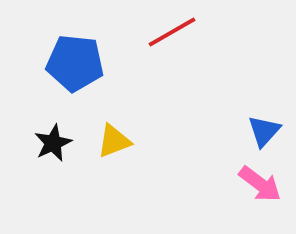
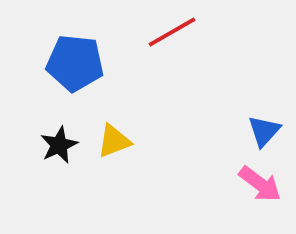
black star: moved 6 px right, 2 px down
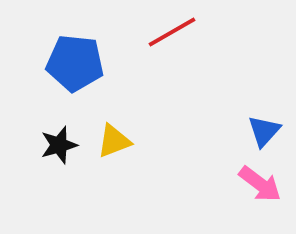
black star: rotated 9 degrees clockwise
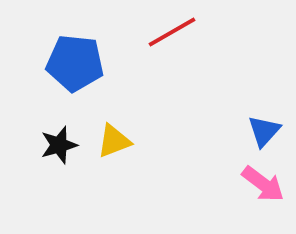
pink arrow: moved 3 px right
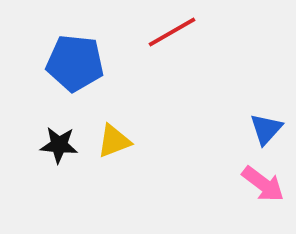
blue triangle: moved 2 px right, 2 px up
black star: rotated 21 degrees clockwise
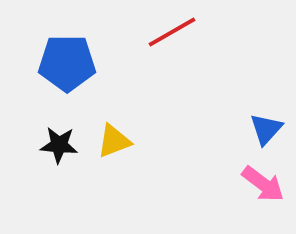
blue pentagon: moved 8 px left; rotated 6 degrees counterclockwise
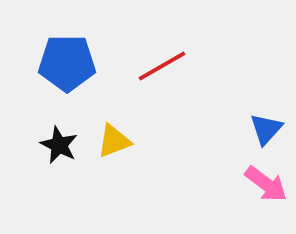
red line: moved 10 px left, 34 px down
black star: rotated 21 degrees clockwise
pink arrow: moved 3 px right
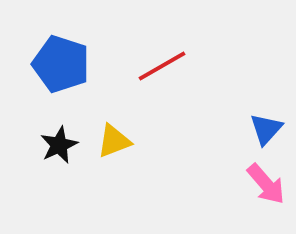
blue pentagon: moved 6 px left, 1 px down; rotated 18 degrees clockwise
black star: rotated 21 degrees clockwise
pink arrow: rotated 12 degrees clockwise
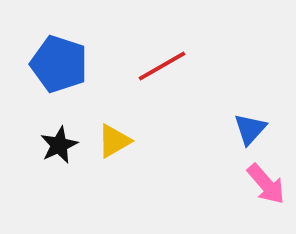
blue pentagon: moved 2 px left
blue triangle: moved 16 px left
yellow triangle: rotated 9 degrees counterclockwise
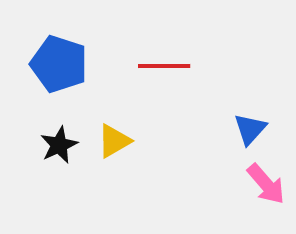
red line: moved 2 px right; rotated 30 degrees clockwise
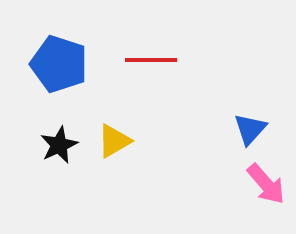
red line: moved 13 px left, 6 px up
